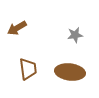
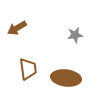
brown ellipse: moved 4 px left, 6 px down
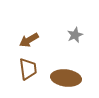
brown arrow: moved 12 px right, 12 px down
gray star: rotated 14 degrees counterclockwise
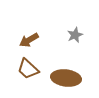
brown trapezoid: rotated 140 degrees clockwise
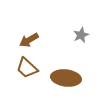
gray star: moved 6 px right
brown trapezoid: moved 1 px left, 1 px up
